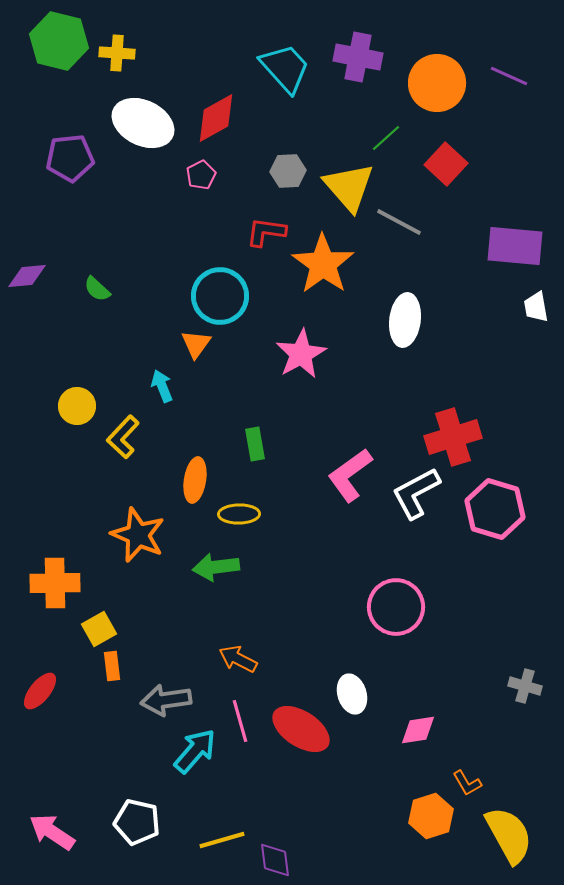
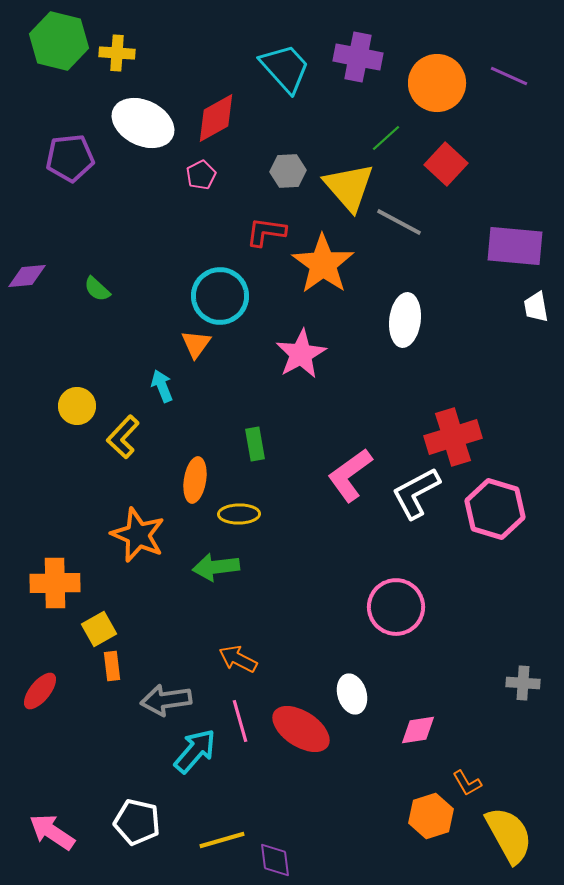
gray cross at (525, 686): moved 2 px left, 3 px up; rotated 12 degrees counterclockwise
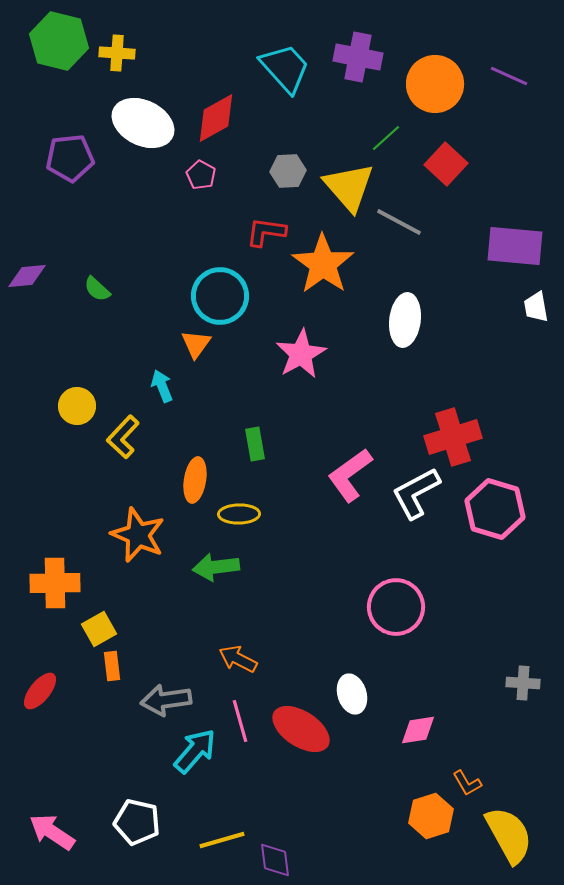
orange circle at (437, 83): moved 2 px left, 1 px down
pink pentagon at (201, 175): rotated 16 degrees counterclockwise
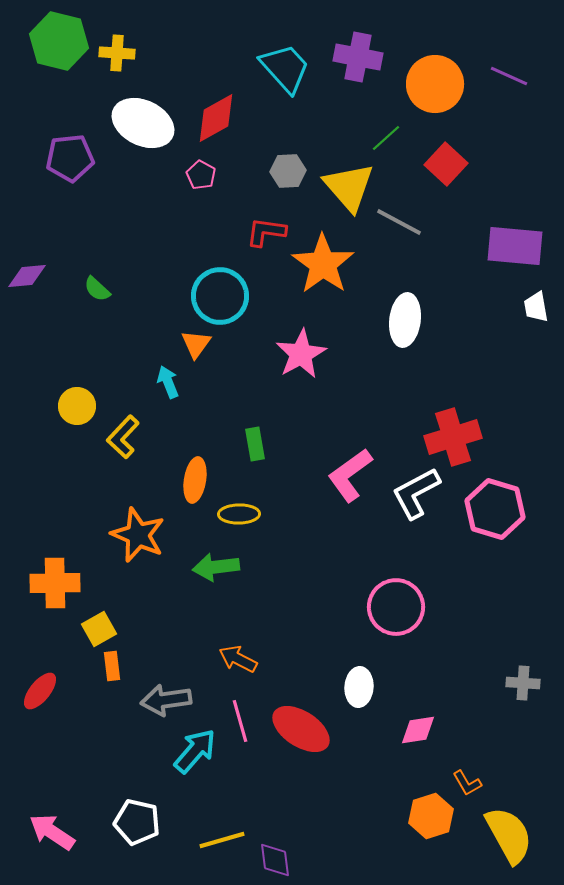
cyan arrow at (162, 386): moved 6 px right, 4 px up
white ellipse at (352, 694): moved 7 px right, 7 px up; rotated 21 degrees clockwise
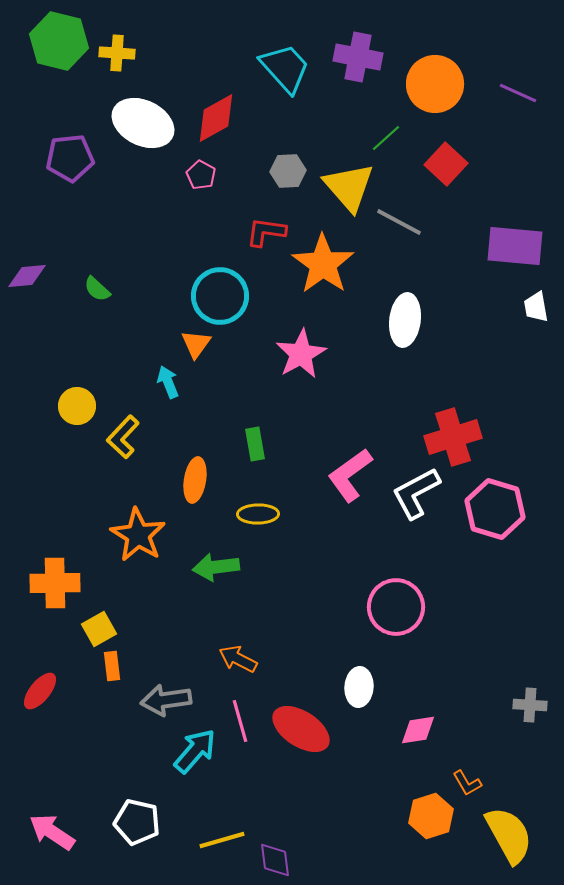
purple line at (509, 76): moved 9 px right, 17 px down
yellow ellipse at (239, 514): moved 19 px right
orange star at (138, 535): rotated 8 degrees clockwise
gray cross at (523, 683): moved 7 px right, 22 px down
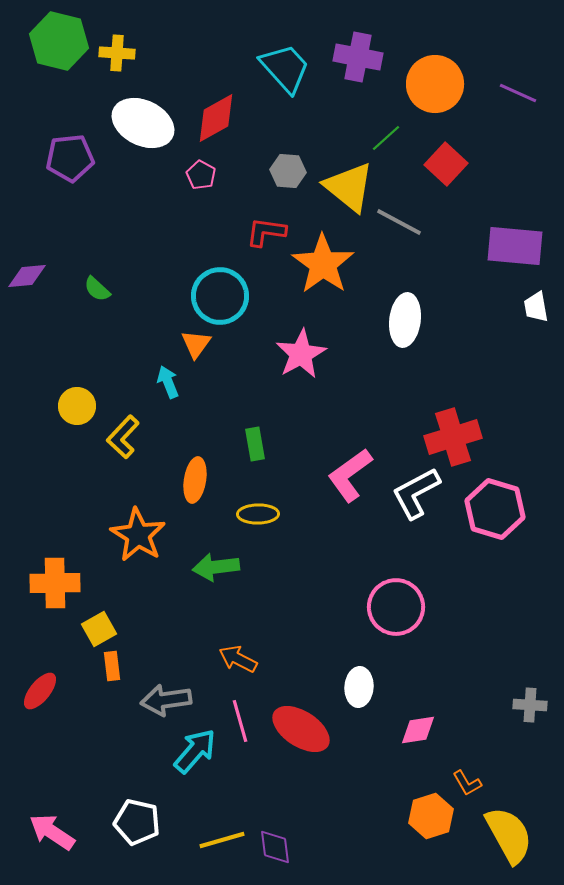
gray hexagon at (288, 171): rotated 8 degrees clockwise
yellow triangle at (349, 187): rotated 10 degrees counterclockwise
purple diamond at (275, 860): moved 13 px up
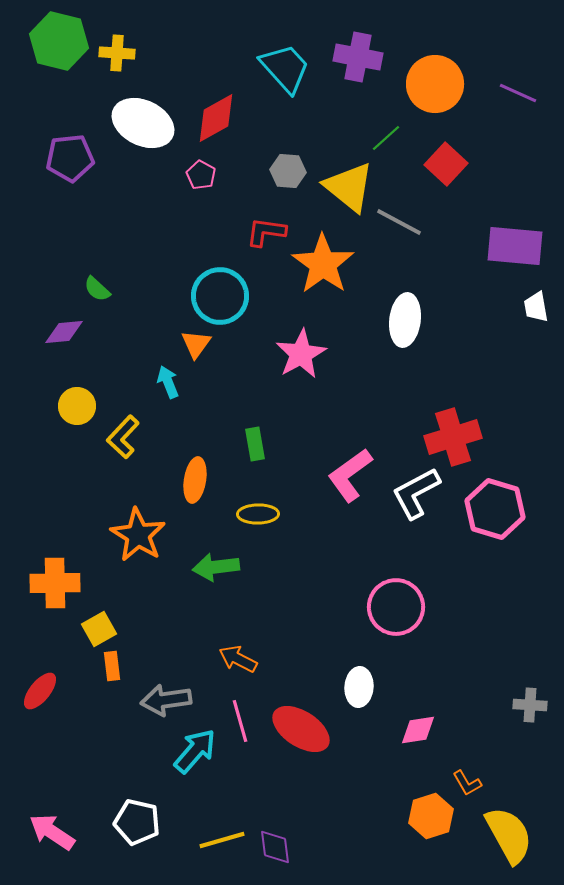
purple diamond at (27, 276): moved 37 px right, 56 px down
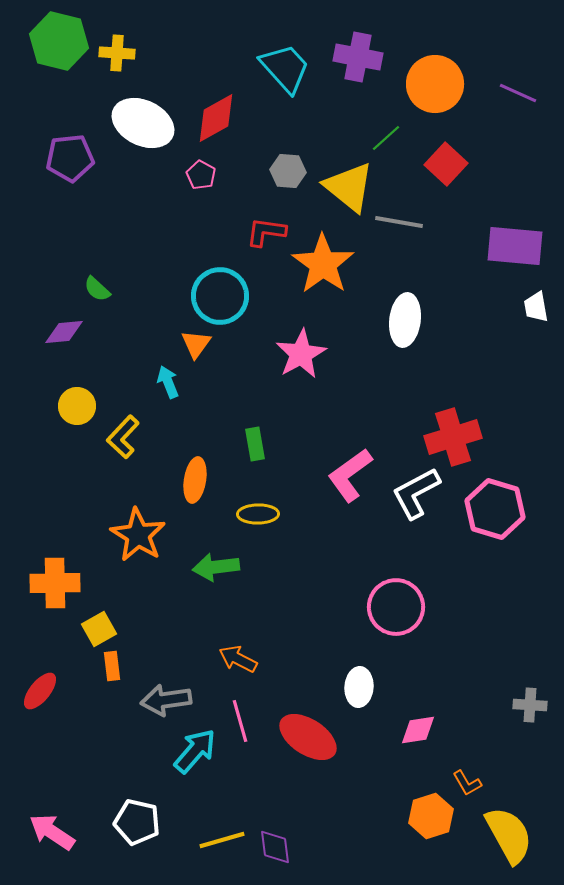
gray line at (399, 222): rotated 18 degrees counterclockwise
red ellipse at (301, 729): moved 7 px right, 8 px down
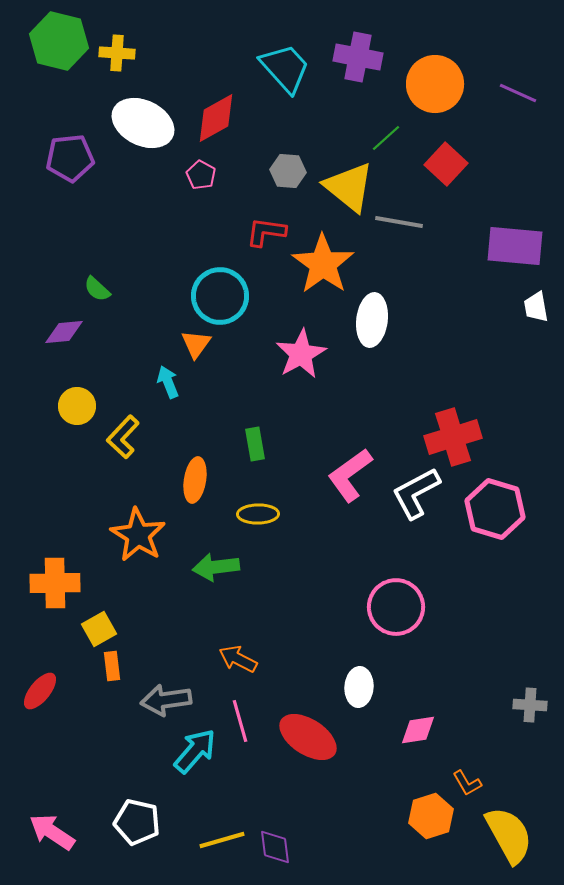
white ellipse at (405, 320): moved 33 px left
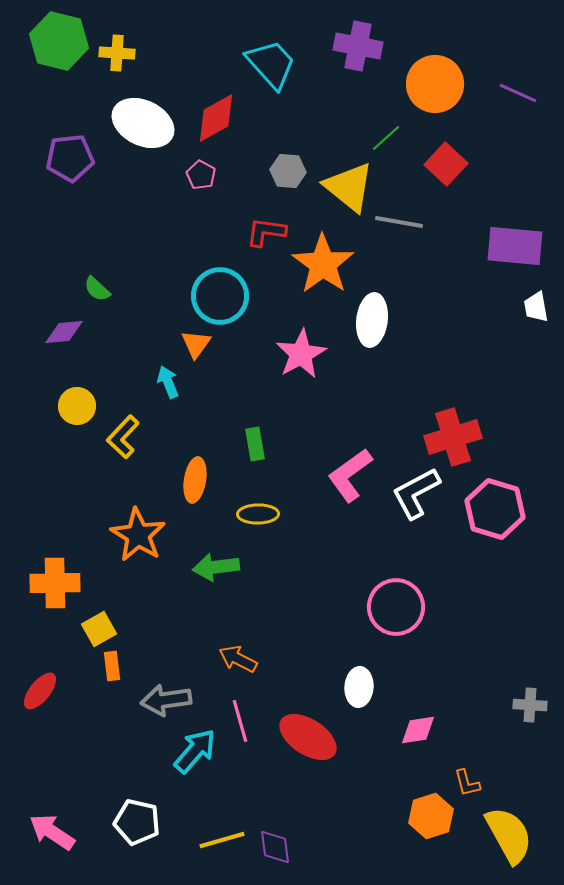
purple cross at (358, 57): moved 11 px up
cyan trapezoid at (285, 68): moved 14 px left, 4 px up
orange L-shape at (467, 783): rotated 16 degrees clockwise
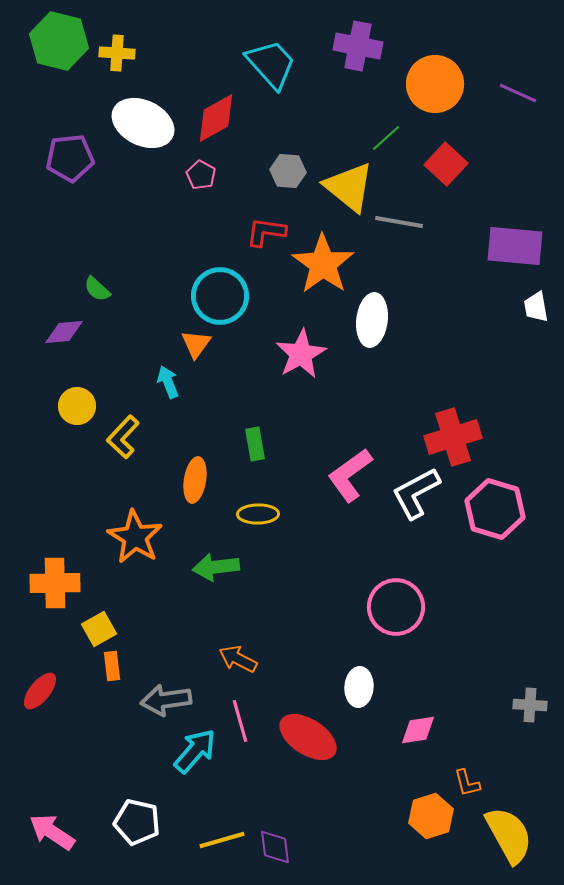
orange star at (138, 535): moved 3 px left, 2 px down
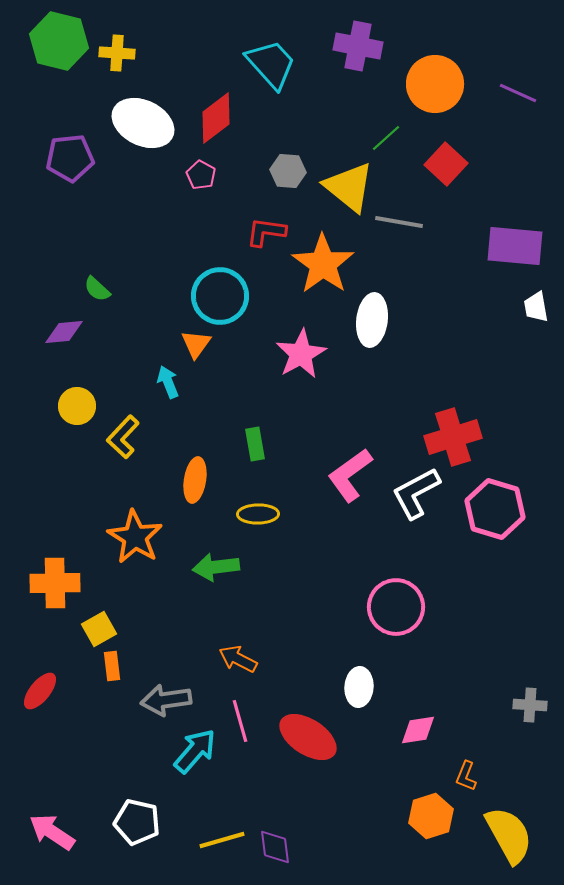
red diamond at (216, 118): rotated 8 degrees counterclockwise
orange L-shape at (467, 783): moved 1 px left, 7 px up; rotated 36 degrees clockwise
